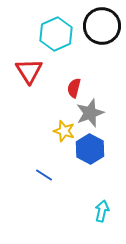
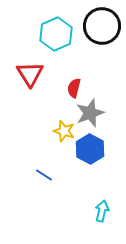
red triangle: moved 1 px right, 3 px down
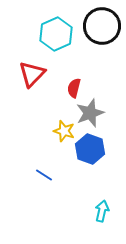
red triangle: moved 2 px right; rotated 16 degrees clockwise
blue hexagon: rotated 8 degrees counterclockwise
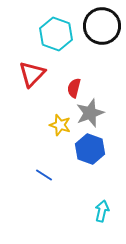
cyan hexagon: rotated 16 degrees counterclockwise
yellow star: moved 4 px left, 6 px up
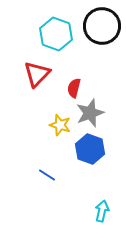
red triangle: moved 5 px right
blue line: moved 3 px right
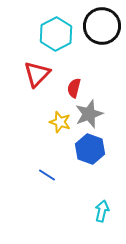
cyan hexagon: rotated 12 degrees clockwise
gray star: moved 1 px left, 1 px down
yellow star: moved 3 px up
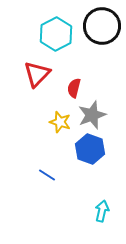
gray star: moved 3 px right, 1 px down
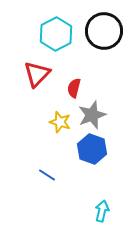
black circle: moved 2 px right, 5 px down
blue hexagon: moved 2 px right
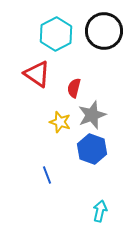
red triangle: rotated 40 degrees counterclockwise
blue line: rotated 36 degrees clockwise
cyan arrow: moved 2 px left
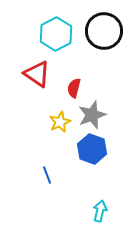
yellow star: rotated 30 degrees clockwise
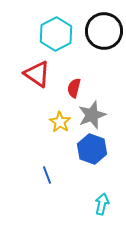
yellow star: rotated 15 degrees counterclockwise
cyan arrow: moved 2 px right, 7 px up
